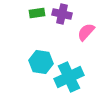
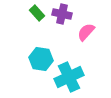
green rectangle: rotated 56 degrees clockwise
cyan hexagon: moved 3 px up
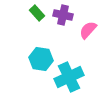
purple cross: moved 1 px right, 1 px down
pink semicircle: moved 2 px right, 2 px up
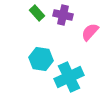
pink semicircle: moved 2 px right, 2 px down
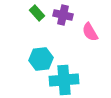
pink semicircle: rotated 72 degrees counterclockwise
cyan hexagon: rotated 15 degrees counterclockwise
cyan cross: moved 5 px left, 3 px down; rotated 20 degrees clockwise
